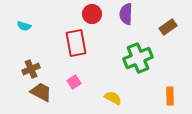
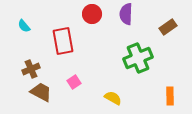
cyan semicircle: rotated 32 degrees clockwise
red rectangle: moved 13 px left, 2 px up
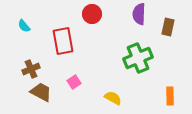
purple semicircle: moved 13 px right
brown rectangle: rotated 42 degrees counterclockwise
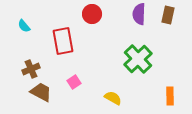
brown rectangle: moved 12 px up
green cross: moved 1 px down; rotated 20 degrees counterclockwise
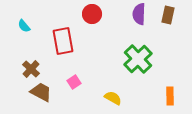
brown cross: rotated 24 degrees counterclockwise
